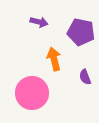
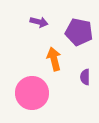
purple pentagon: moved 2 px left
purple semicircle: rotated 21 degrees clockwise
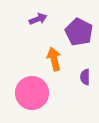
purple arrow: moved 1 px left, 3 px up; rotated 36 degrees counterclockwise
purple pentagon: rotated 16 degrees clockwise
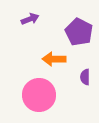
purple arrow: moved 8 px left
orange arrow: rotated 75 degrees counterclockwise
pink circle: moved 7 px right, 2 px down
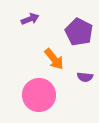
orange arrow: rotated 130 degrees counterclockwise
purple semicircle: rotated 84 degrees counterclockwise
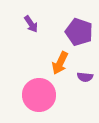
purple arrow: moved 1 px right, 5 px down; rotated 78 degrees clockwise
purple pentagon: rotated 8 degrees counterclockwise
orange arrow: moved 6 px right, 4 px down; rotated 65 degrees clockwise
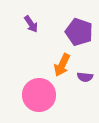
orange arrow: moved 2 px right, 2 px down
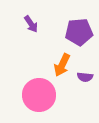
purple pentagon: rotated 24 degrees counterclockwise
